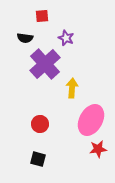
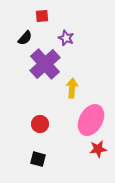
black semicircle: rotated 56 degrees counterclockwise
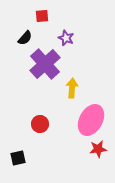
black square: moved 20 px left, 1 px up; rotated 28 degrees counterclockwise
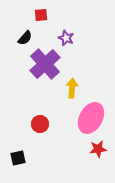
red square: moved 1 px left, 1 px up
pink ellipse: moved 2 px up
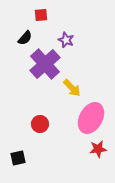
purple star: moved 2 px down
yellow arrow: rotated 132 degrees clockwise
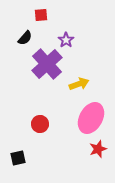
purple star: rotated 14 degrees clockwise
purple cross: moved 2 px right
yellow arrow: moved 7 px right, 4 px up; rotated 66 degrees counterclockwise
red star: rotated 12 degrees counterclockwise
